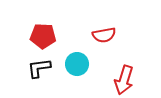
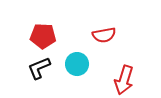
black L-shape: rotated 15 degrees counterclockwise
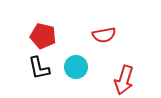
red pentagon: rotated 10 degrees clockwise
cyan circle: moved 1 px left, 3 px down
black L-shape: rotated 80 degrees counterclockwise
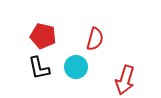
red semicircle: moved 9 px left, 4 px down; rotated 65 degrees counterclockwise
red arrow: moved 1 px right
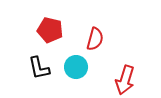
red pentagon: moved 7 px right, 6 px up
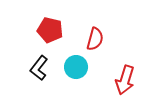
black L-shape: rotated 50 degrees clockwise
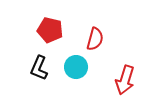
black L-shape: rotated 15 degrees counterclockwise
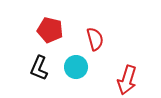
red semicircle: rotated 30 degrees counterclockwise
red arrow: moved 2 px right
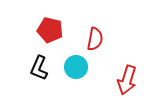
red semicircle: rotated 25 degrees clockwise
